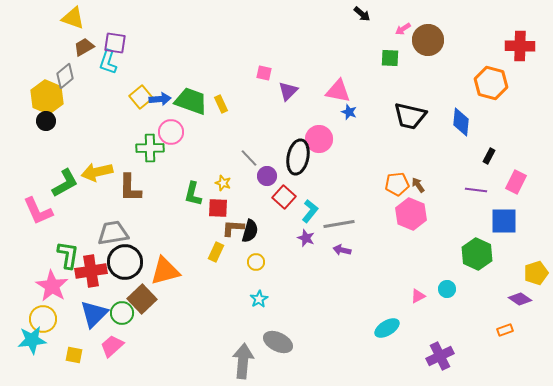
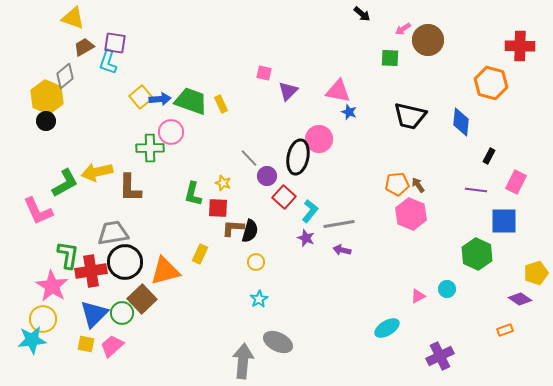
yellow rectangle at (216, 252): moved 16 px left, 2 px down
yellow square at (74, 355): moved 12 px right, 11 px up
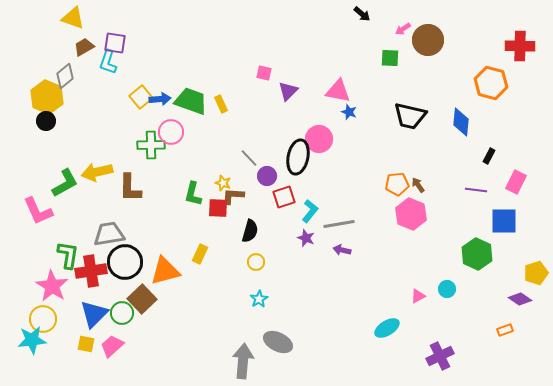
green cross at (150, 148): moved 1 px right, 3 px up
red square at (284, 197): rotated 30 degrees clockwise
brown L-shape at (233, 228): moved 32 px up
gray trapezoid at (113, 233): moved 4 px left, 1 px down
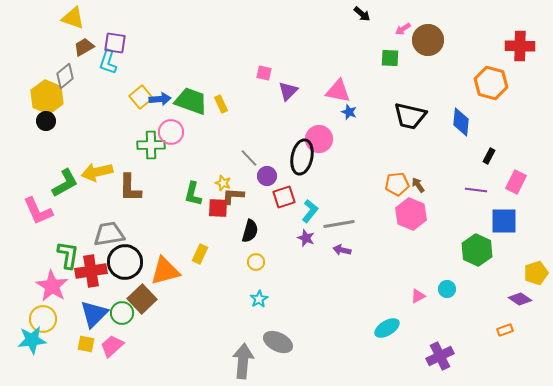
black ellipse at (298, 157): moved 4 px right
green hexagon at (477, 254): moved 4 px up
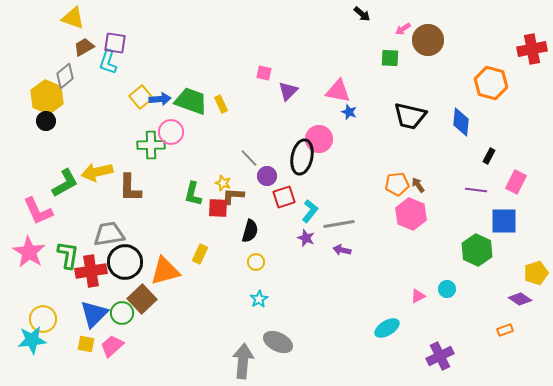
red cross at (520, 46): moved 12 px right, 3 px down; rotated 12 degrees counterclockwise
pink star at (52, 286): moved 23 px left, 34 px up
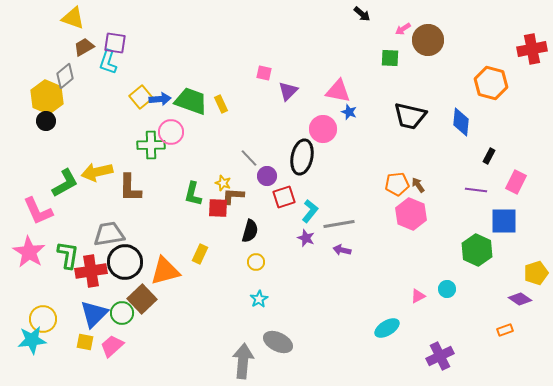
pink circle at (319, 139): moved 4 px right, 10 px up
yellow square at (86, 344): moved 1 px left, 2 px up
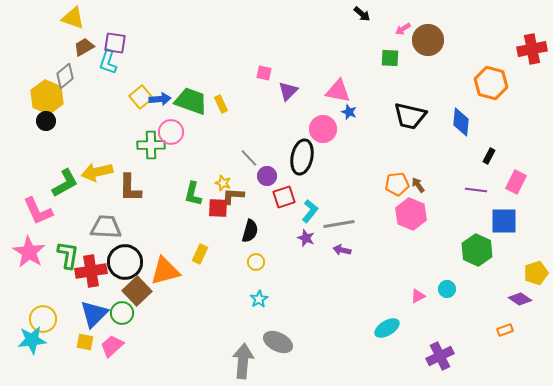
gray trapezoid at (109, 234): moved 3 px left, 7 px up; rotated 12 degrees clockwise
brown square at (142, 299): moved 5 px left, 8 px up
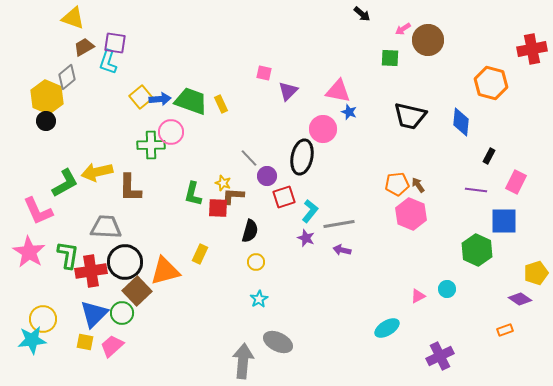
gray diamond at (65, 76): moved 2 px right, 1 px down
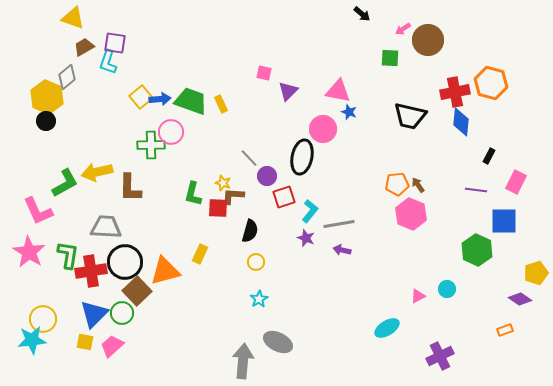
red cross at (532, 49): moved 77 px left, 43 px down
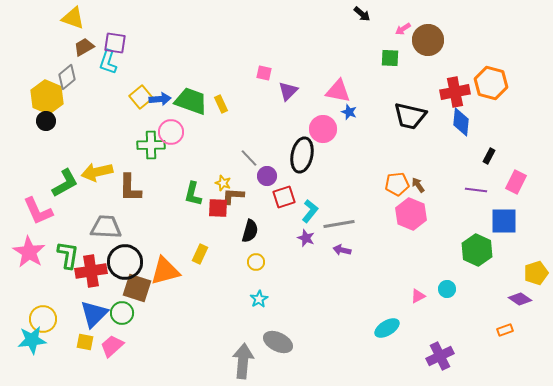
black ellipse at (302, 157): moved 2 px up
brown square at (137, 291): moved 3 px up; rotated 28 degrees counterclockwise
